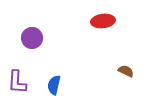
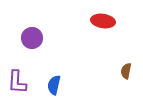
red ellipse: rotated 15 degrees clockwise
brown semicircle: rotated 105 degrees counterclockwise
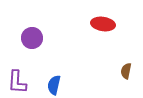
red ellipse: moved 3 px down
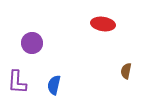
purple circle: moved 5 px down
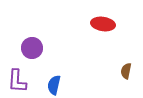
purple circle: moved 5 px down
purple L-shape: moved 1 px up
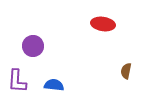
purple circle: moved 1 px right, 2 px up
blue semicircle: rotated 84 degrees clockwise
